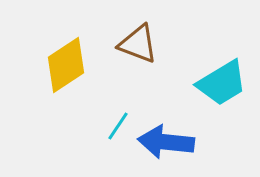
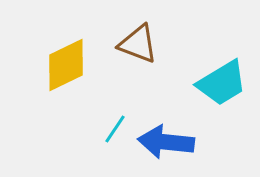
yellow diamond: rotated 8 degrees clockwise
cyan line: moved 3 px left, 3 px down
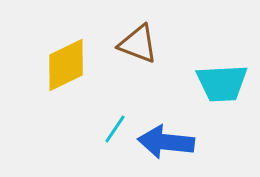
cyan trapezoid: rotated 28 degrees clockwise
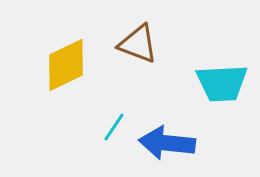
cyan line: moved 1 px left, 2 px up
blue arrow: moved 1 px right, 1 px down
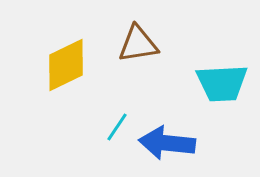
brown triangle: rotated 30 degrees counterclockwise
cyan line: moved 3 px right
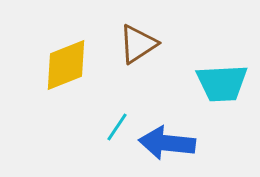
brown triangle: rotated 24 degrees counterclockwise
yellow diamond: rotated 4 degrees clockwise
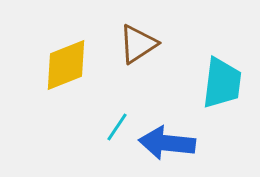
cyan trapezoid: rotated 80 degrees counterclockwise
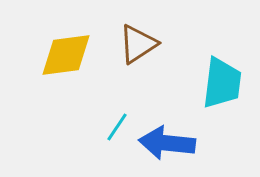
yellow diamond: moved 10 px up; rotated 14 degrees clockwise
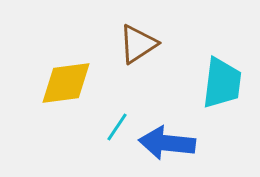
yellow diamond: moved 28 px down
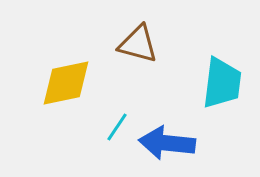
brown triangle: rotated 48 degrees clockwise
yellow diamond: rotated 4 degrees counterclockwise
